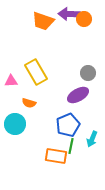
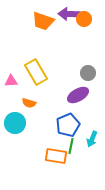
cyan circle: moved 1 px up
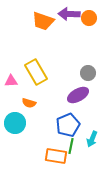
orange circle: moved 5 px right, 1 px up
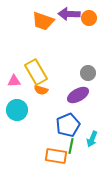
pink triangle: moved 3 px right
orange semicircle: moved 12 px right, 13 px up
cyan circle: moved 2 px right, 13 px up
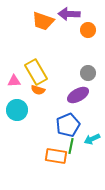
orange circle: moved 1 px left, 12 px down
orange semicircle: moved 3 px left
cyan arrow: rotated 42 degrees clockwise
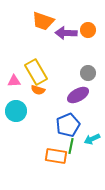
purple arrow: moved 3 px left, 19 px down
cyan circle: moved 1 px left, 1 px down
